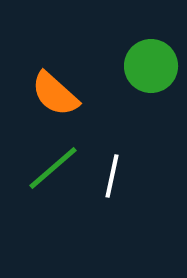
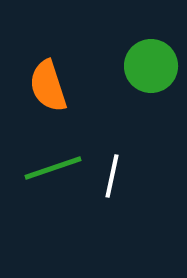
orange semicircle: moved 7 px left, 8 px up; rotated 30 degrees clockwise
green line: rotated 22 degrees clockwise
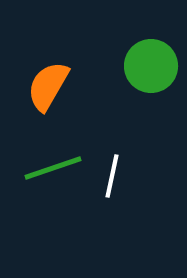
orange semicircle: rotated 48 degrees clockwise
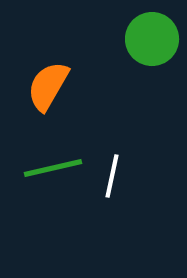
green circle: moved 1 px right, 27 px up
green line: rotated 6 degrees clockwise
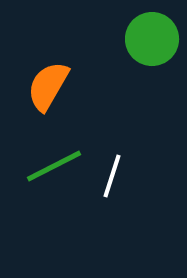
green line: moved 1 px right, 2 px up; rotated 14 degrees counterclockwise
white line: rotated 6 degrees clockwise
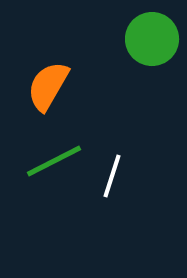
green line: moved 5 px up
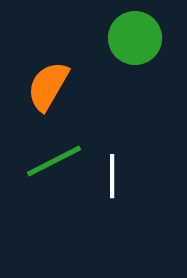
green circle: moved 17 px left, 1 px up
white line: rotated 18 degrees counterclockwise
